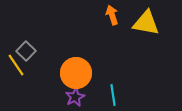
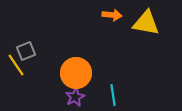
orange arrow: rotated 114 degrees clockwise
gray square: rotated 24 degrees clockwise
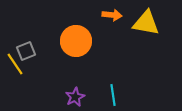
yellow line: moved 1 px left, 1 px up
orange circle: moved 32 px up
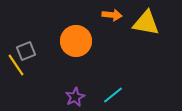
yellow line: moved 1 px right, 1 px down
cyan line: rotated 60 degrees clockwise
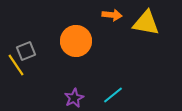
purple star: moved 1 px left, 1 px down
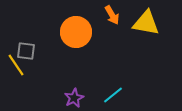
orange arrow: rotated 54 degrees clockwise
orange circle: moved 9 px up
gray square: rotated 30 degrees clockwise
